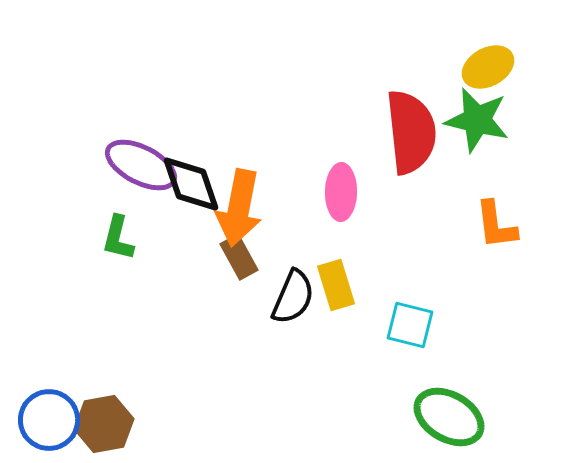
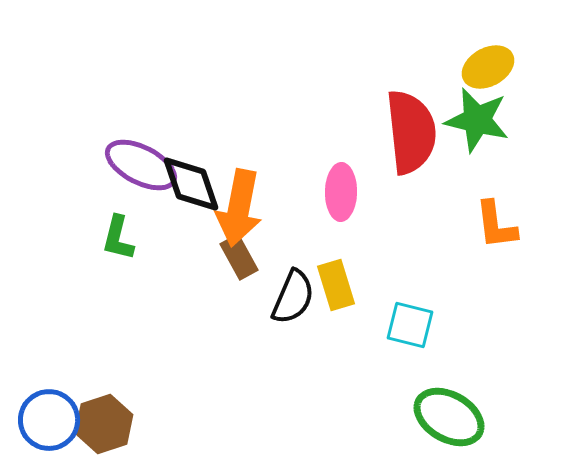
brown hexagon: rotated 8 degrees counterclockwise
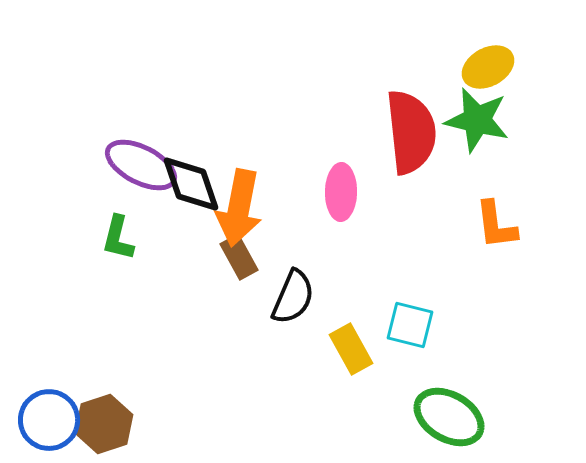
yellow rectangle: moved 15 px right, 64 px down; rotated 12 degrees counterclockwise
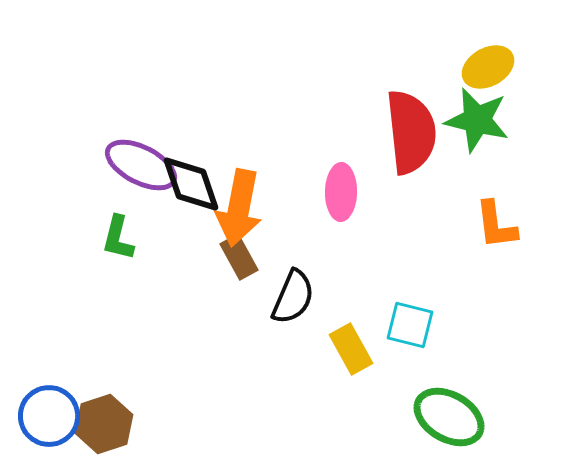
blue circle: moved 4 px up
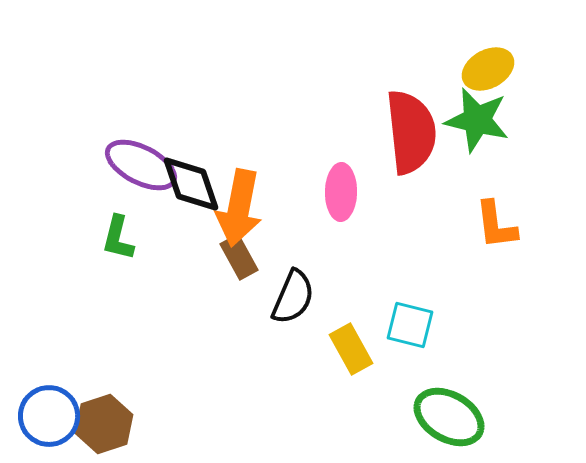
yellow ellipse: moved 2 px down
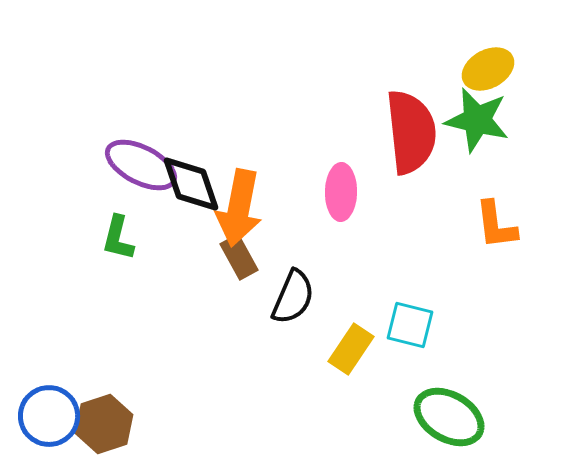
yellow rectangle: rotated 63 degrees clockwise
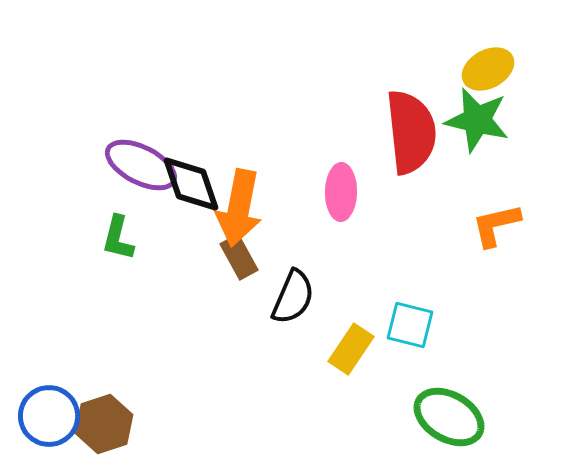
orange L-shape: rotated 84 degrees clockwise
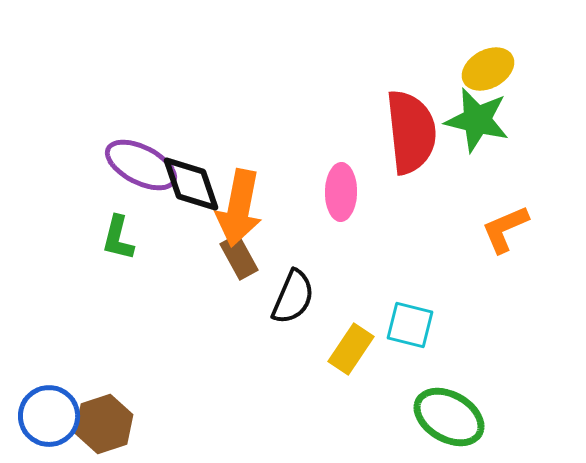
orange L-shape: moved 9 px right, 4 px down; rotated 10 degrees counterclockwise
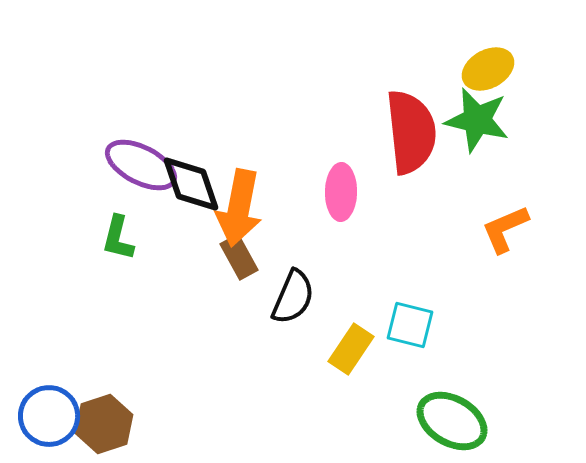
green ellipse: moved 3 px right, 4 px down
